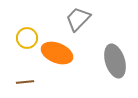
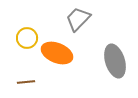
brown line: moved 1 px right
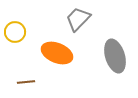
yellow circle: moved 12 px left, 6 px up
gray ellipse: moved 5 px up
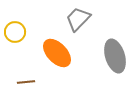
orange ellipse: rotated 24 degrees clockwise
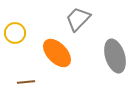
yellow circle: moved 1 px down
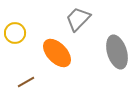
gray ellipse: moved 2 px right, 4 px up
brown line: rotated 24 degrees counterclockwise
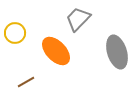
orange ellipse: moved 1 px left, 2 px up
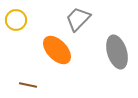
yellow circle: moved 1 px right, 13 px up
orange ellipse: moved 1 px right, 1 px up
brown line: moved 2 px right, 3 px down; rotated 42 degrees clockwise
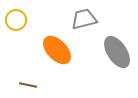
gray trapezoid: moved 6 px right; rotated 32 degrees clockwise
gray ellipse: rotated 16 degrees counterclockwise
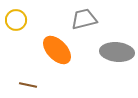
gray ellipse: rotated 52 degrees counterclockwise
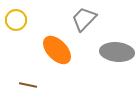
gray trapezoid: rotated 32 degrees counterclockwise
